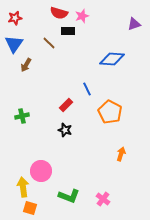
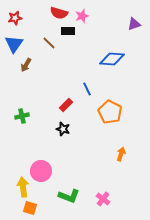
black star: moved 2 px left, 1 px up
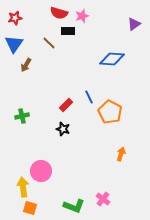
purple triangle: rotated 16 degrees counterclockwise
blue line: moved 2 px right, 8 px down
green L-shape: moved 5 px right, 10 px down
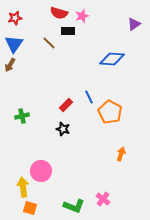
brown arrow: moved 16 px left
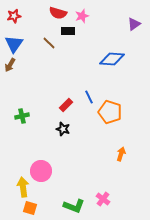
red semicircle: moved 1 px left
red star: moved 1 px left, 2 px up
orange pentagon: rotated 10 degrees counterclockwise
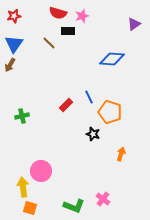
black star: moved 30 px right, 5 px down
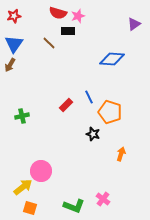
pink star: moved 4 px left
yellow arrow: rotated 60 degrees clockwise
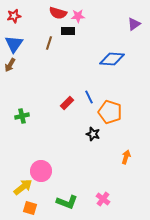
pink star: rotated 16 degrees clockwise
brown line: rotated 64 degrees clockwise
red rectangle: moved 1 px right, 2 px up
orange arrow: moved 5 px right, 3 px down
green L-shape: moved 7 px left, 4 px up
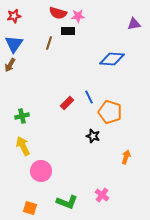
purple triangle: rotated 24 degrees clockwise
black star: moved 2 px down
yellow arrow: moved 41 px up; rotated 78 degrees counterclockwise
pink cross: moved 1 px left, 4 px up
